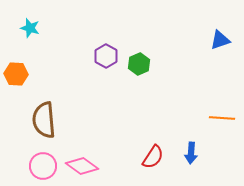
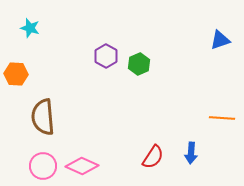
brown semicircle: moved 1 px left, 3 px up
pink diamond: rotated 12 degrees counterclockwise
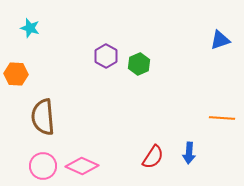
blue arrow: moved 2 px left
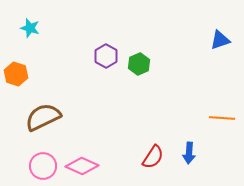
orange hexagon: rotated 15 degrees clockwise
brown semicircle: rotated 69 degrees clockwise
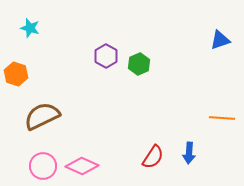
brown semicircle: moved 1 px left, 1 px up
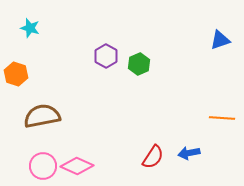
brown semicircle: rotated 15 degrees clockwise
blue arrow: rotated 75 degrees clockwise
pink diamond: moved 5 px left
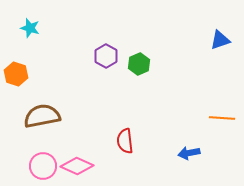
red semicircle: moved 28 px left, 16 px up; rotated 140 degrees clockwise
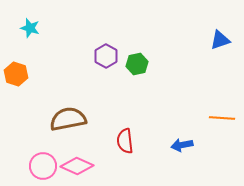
green hexagon: moved 2 px left; rotated 10 degrees clockwise
brown semicircle: moved 26 px right, 3 px down
blue arrow: moved 7 px left, 8 px up
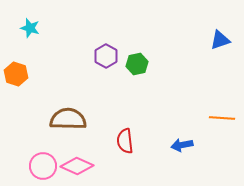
brown semicircle: rotated 12 degrees clockwise
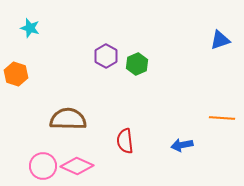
green hexagon: rotated 10 degrees counterclockwise
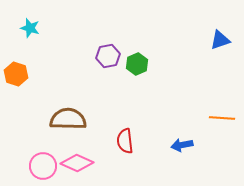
purple hexagon: moved 2 px right; rotated 20 degrees clockwise
pink diamond: moved 3 px up
